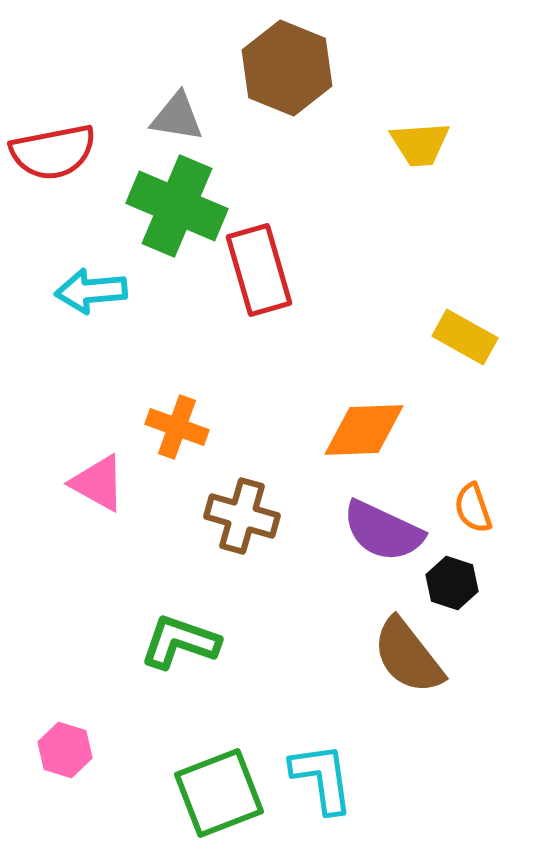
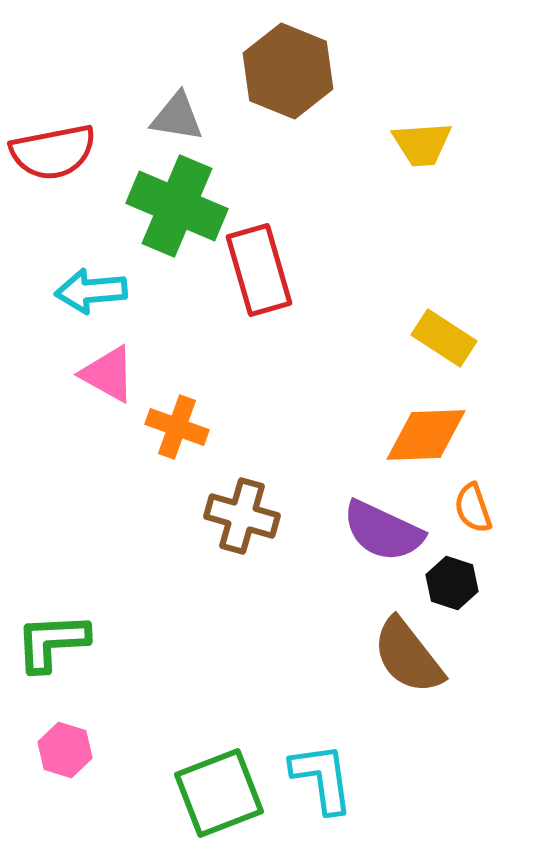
brown hexagon: moved 1 px right, 3 px down
yellow trapezoid: moved 2 px right
yellow rectangle: moved 21 px left, 1 px down; rotated 4 degrees clockwise
orange diamond: moved 62 px right, 5 px down
pink triangle: moved 10 px right, 109 px up
green L-shape: moved 128 px left; rotated 22 degrees counterclockwise
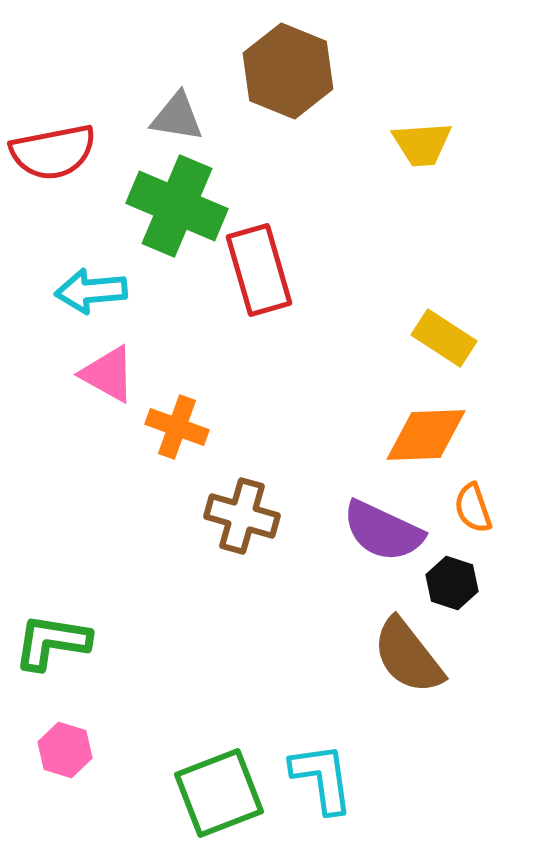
green L-shape: rotated 12 degrees clockwise
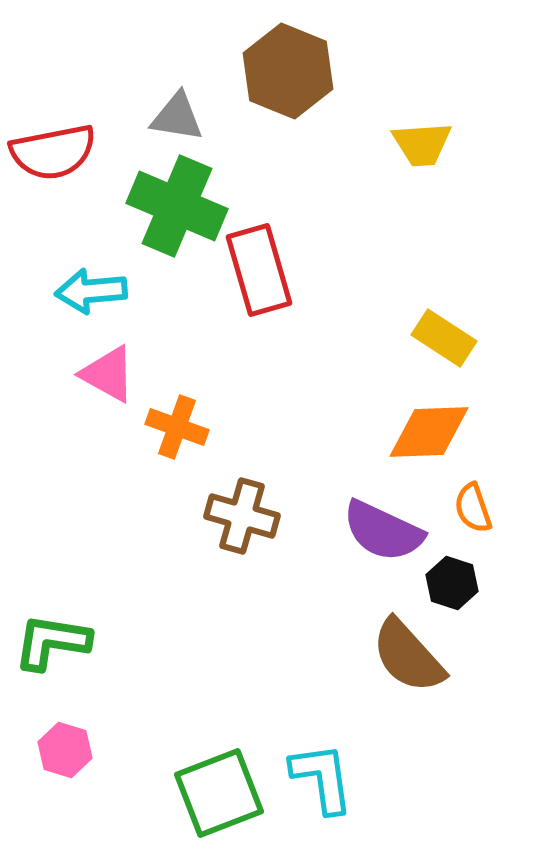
orange diamond: moved 3 px right, 3 px up
brown semicircle: rotated 4 degrees counterclockwise
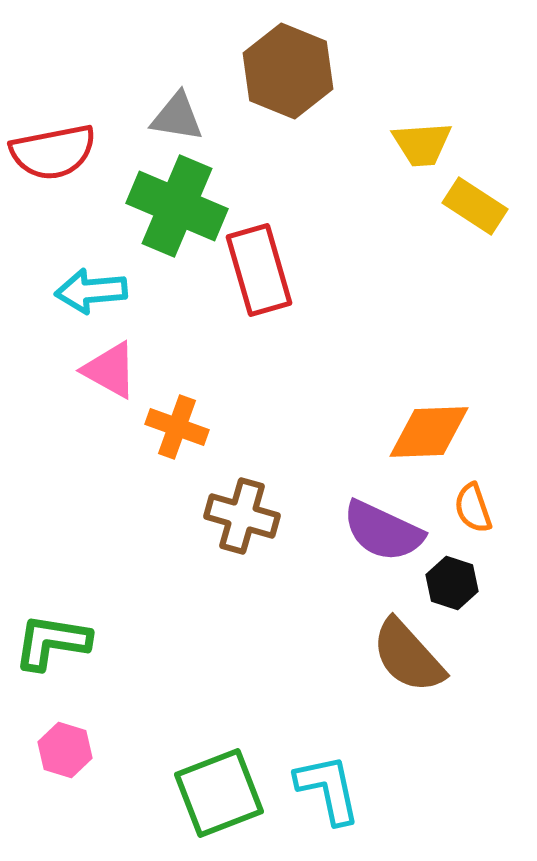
yellow rectangle: moved 31 px right, 132 px up
pink triangle: moved 2 px right, 4 px up
cyan L-shape: moved 6 px right, 11 px down; rotated 4 degrees counterclockwise
